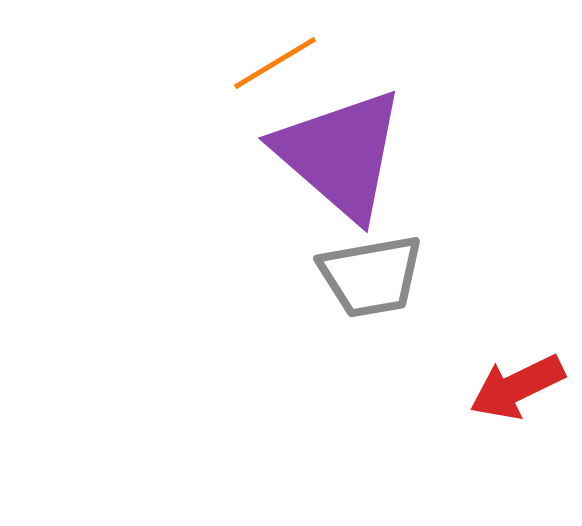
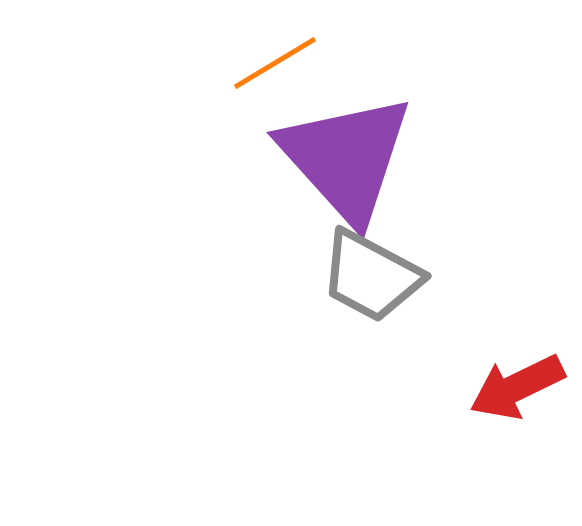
purple triangle: moved 6 px right, 4 px down; rotated 7 degrees clockwise
gray trapezoid: rotated 38 degrees clockwise
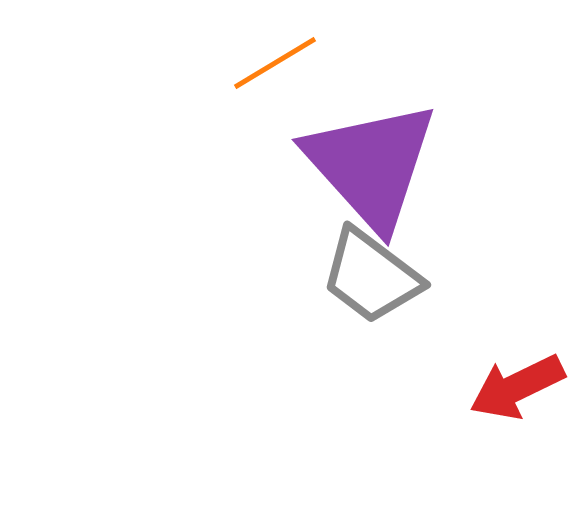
purple triangle: moved 25 px right, 7 px down
gray trapezoid: rotated 9 degrees clockwise
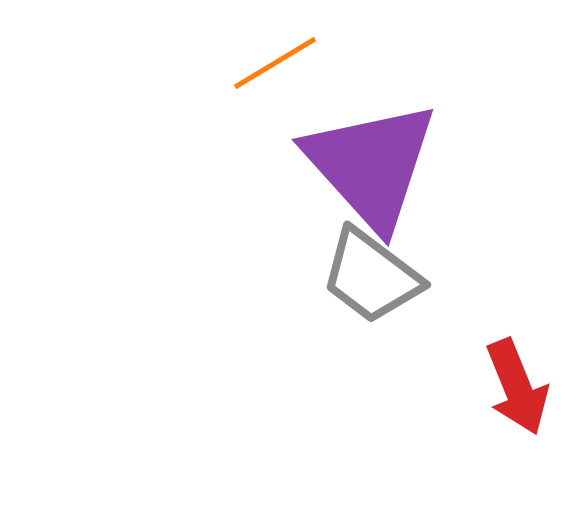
red arrow: rotated 86 degrees counterclockwise
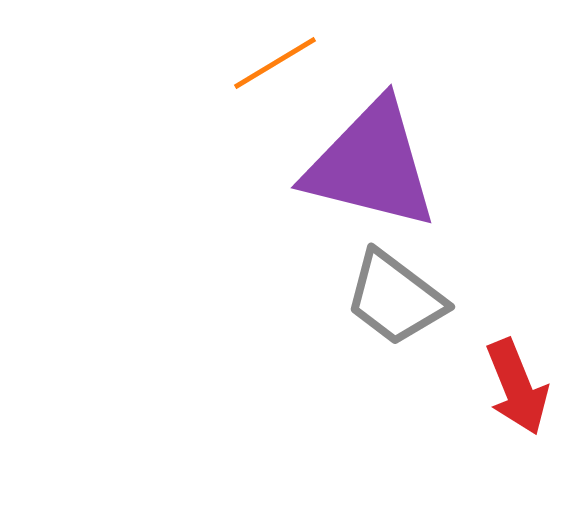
purple triangle: rotated 34 degrees counterclockwise
gray trapezoid: moved 24 px right, 22 px down
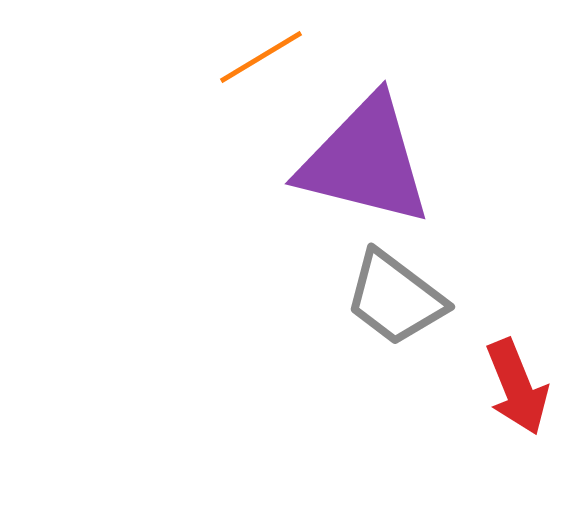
orange line: moved 14 px left, 6 px up
purple triangle: moved 6 px left, 4 px up
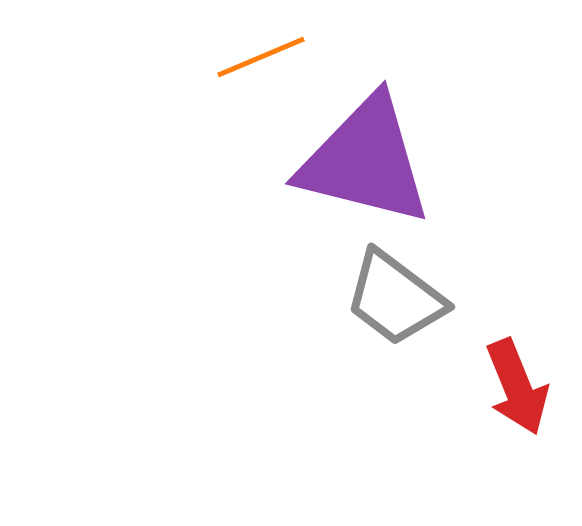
orange line: rotated 8 degrees clockwise
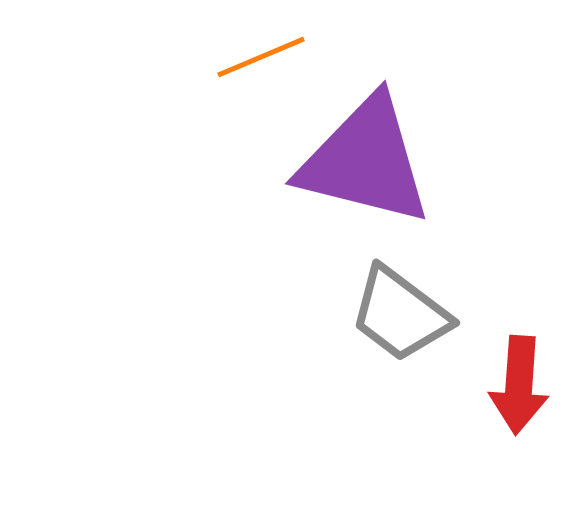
gray trapezoid: moved 5 px right, 16 px down
red arrow: moved 2 px right, 2 px up; rotated 26 degrees clockwise
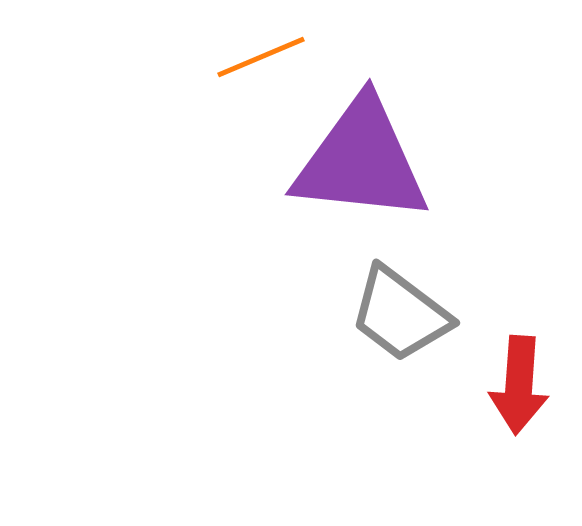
purple triangle: moved 4 px left; rotated 8 degrees counterclockwise
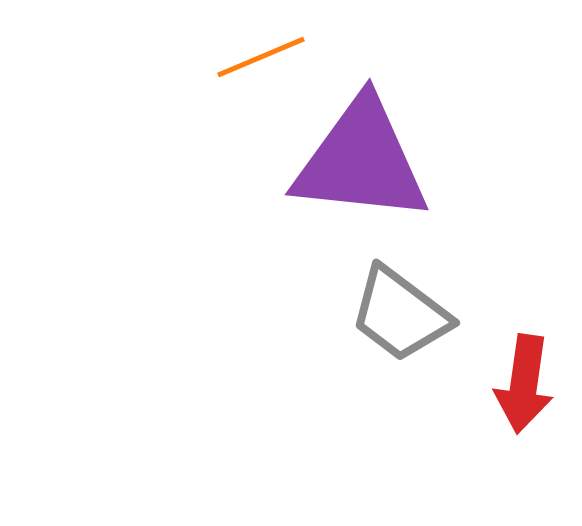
red arrow: moved 5 px right, 1 px up; rotated 4 degrees clockwise
